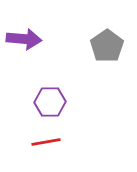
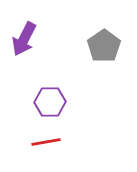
purple arrow: rotated 112 degrees clockwise
gray pentagon: moved 3 px left
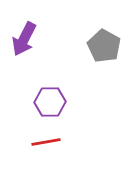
gray pentagon: rotated 8 degrees counterclockwise
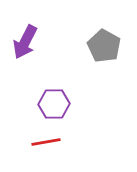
purple arrow: moved 1 px right, 3 px down
purple hexagon: moved 4 px right, 2 px down
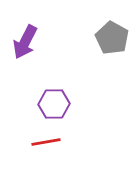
gray pentagon: moved 8 px right, 8 px up
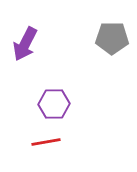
gray pentagon: rotated 28 degrees counterclockwise
purple arrow: moved 2 px down
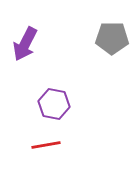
purple hexagon: rotated 12 degrees clockwise
red line: moved 3 px down
